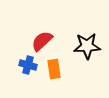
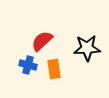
black star: moved 2 px down
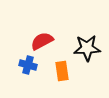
red semicircle: rotated 15 degrees clockwise
orange rectangle: moved 8 px right, 2 px down
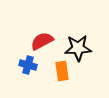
black star: moved 9 px left
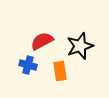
black star: moved 2 px right, 2 px up; rotated 16 degrees counterclockwise
orange rectangle: moved 2 px left
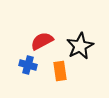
black star: rotated 8 degrees counterclockwise
